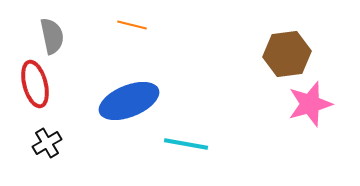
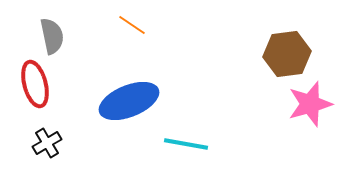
orange line: rotated 20 degrees clockwise
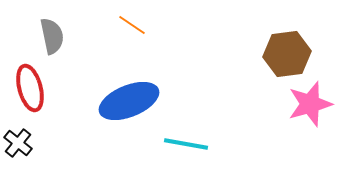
red ellipse: moved 5 px left, 4 px down
black cross: moved 29 px left; rotated 20 degrees counterclockwise
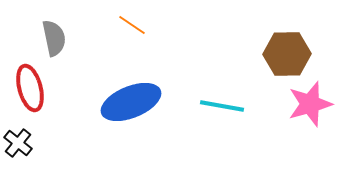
gray semicircle: moved 2 px right, 2 px down
brown hexagon: rotated 6 degrees clockwise
blue ellipse: moved 2 px right, 1 px down
cyan line: moved 36 px right, 38 px up
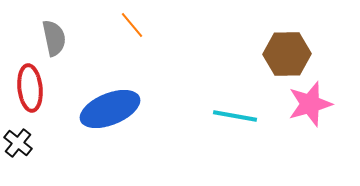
orange line: rotated 16 degrees clockwise
red ellipse: rotated 9 degrees clockwise
blue ellipse: moved 21 px left, 7 px down
cyan line: moved 13 px right, 10 px down
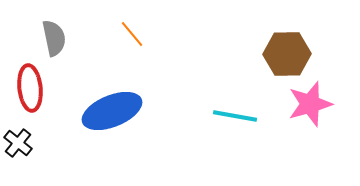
orange line: moved 9 px down
blue ellipse: moved 2 px right, 2 px down
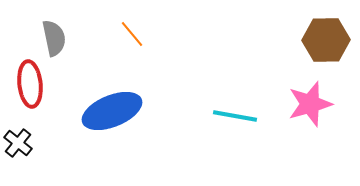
brown hexagon: moved 39 px right, 14 px up
red ellipse: moved 4 px up
